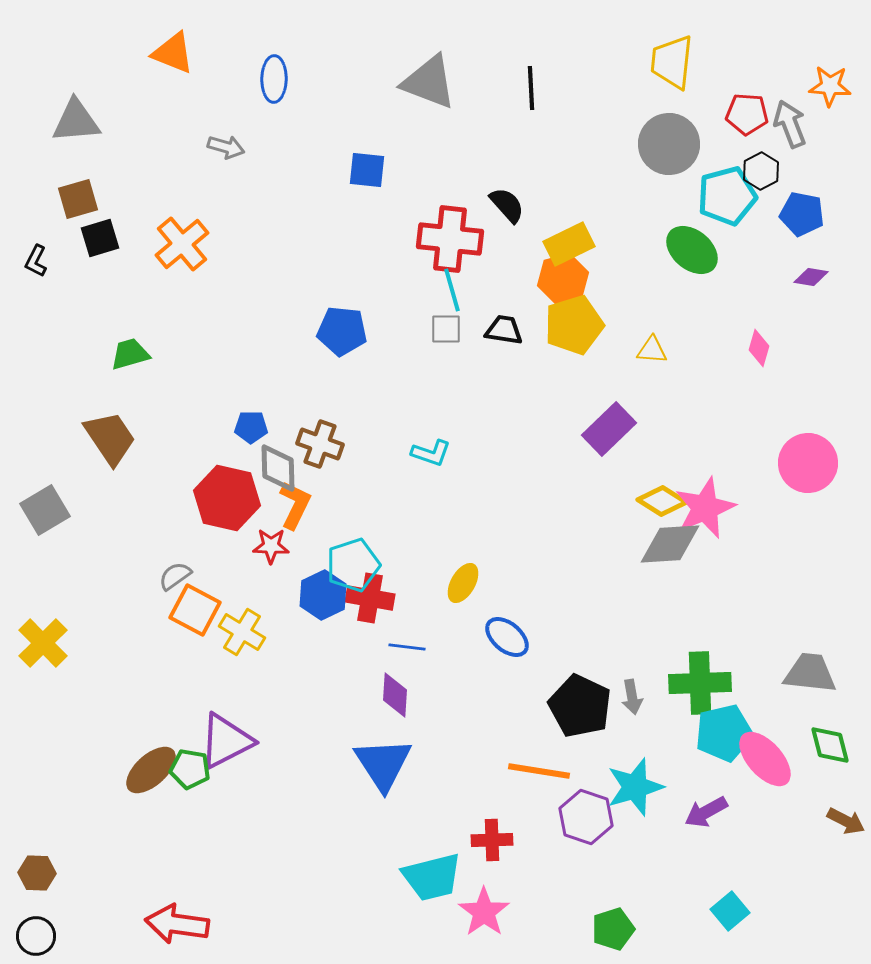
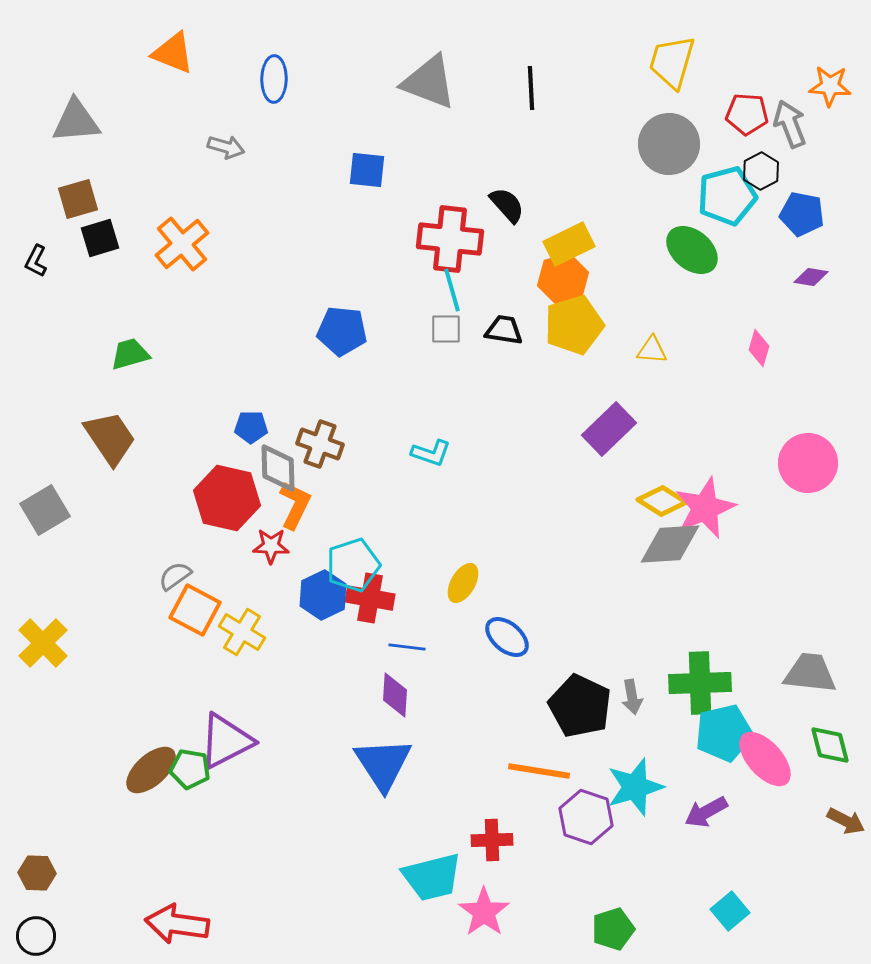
yellow trapezoid at (672, 62): rotated 10 degrees clockwise
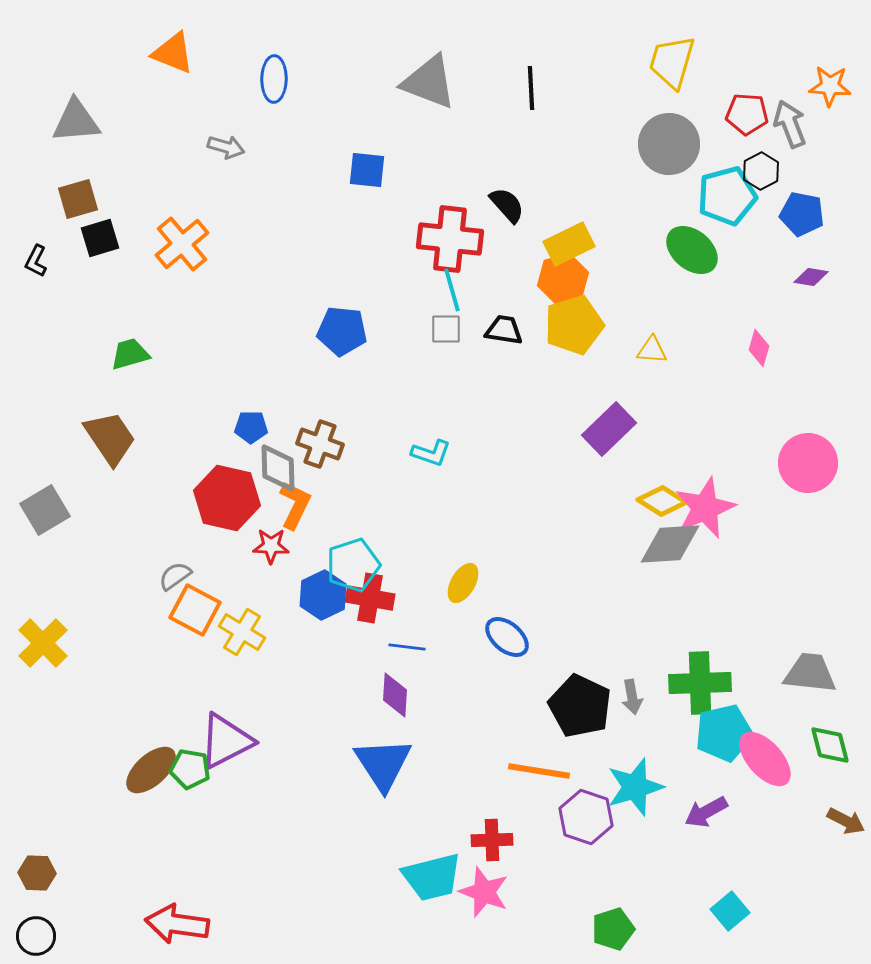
pink star at (484, 912): moved 20 px up; rotated 15 degrees counterclockwise
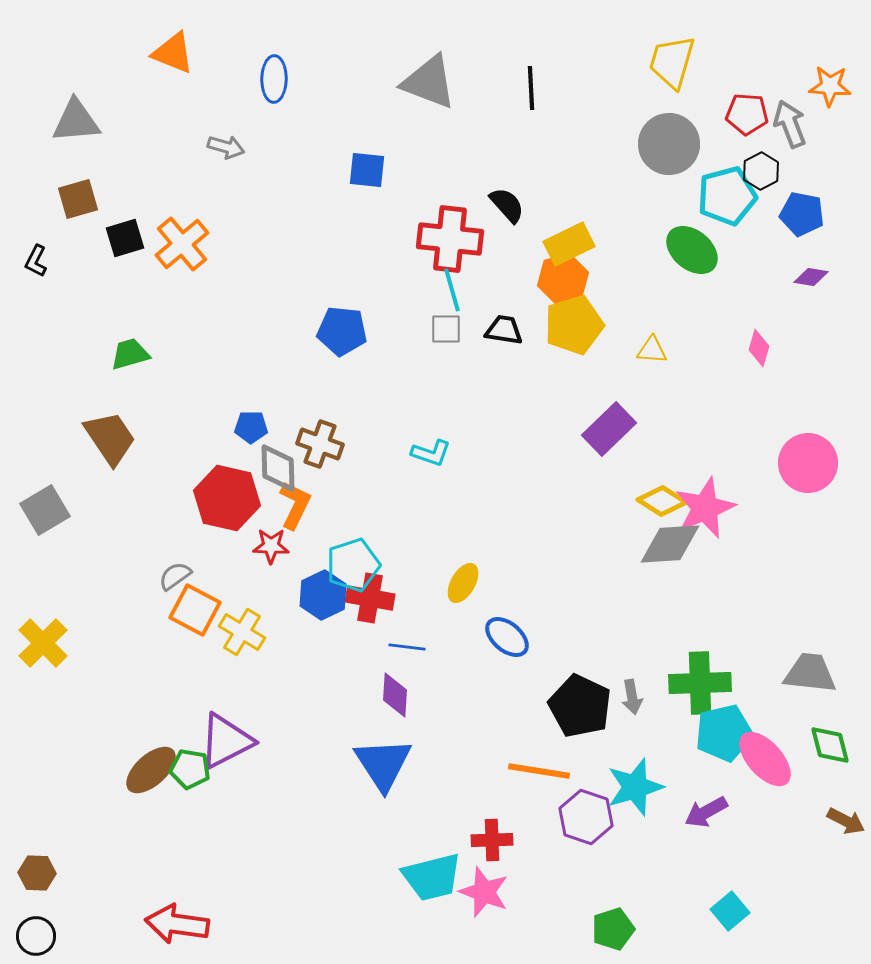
black square at (100, 238): moved 25 px right
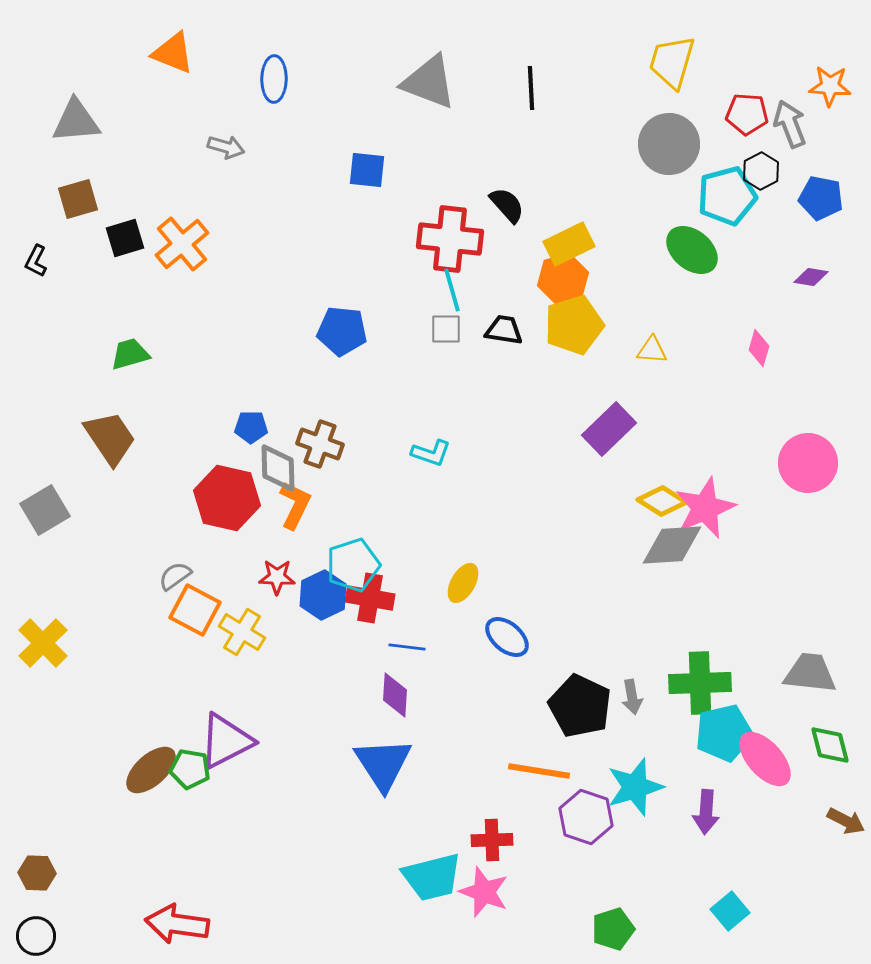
blue pentagon at (802, 214): moved 19 px right, 16 px up
gray diamond at (670, 544): moved 2 px right, 1 px down
red star at (271, 546): moved 6 px right, 31 px down
purple arrow at (706, 812): rotated 57 degrees counterclockwise
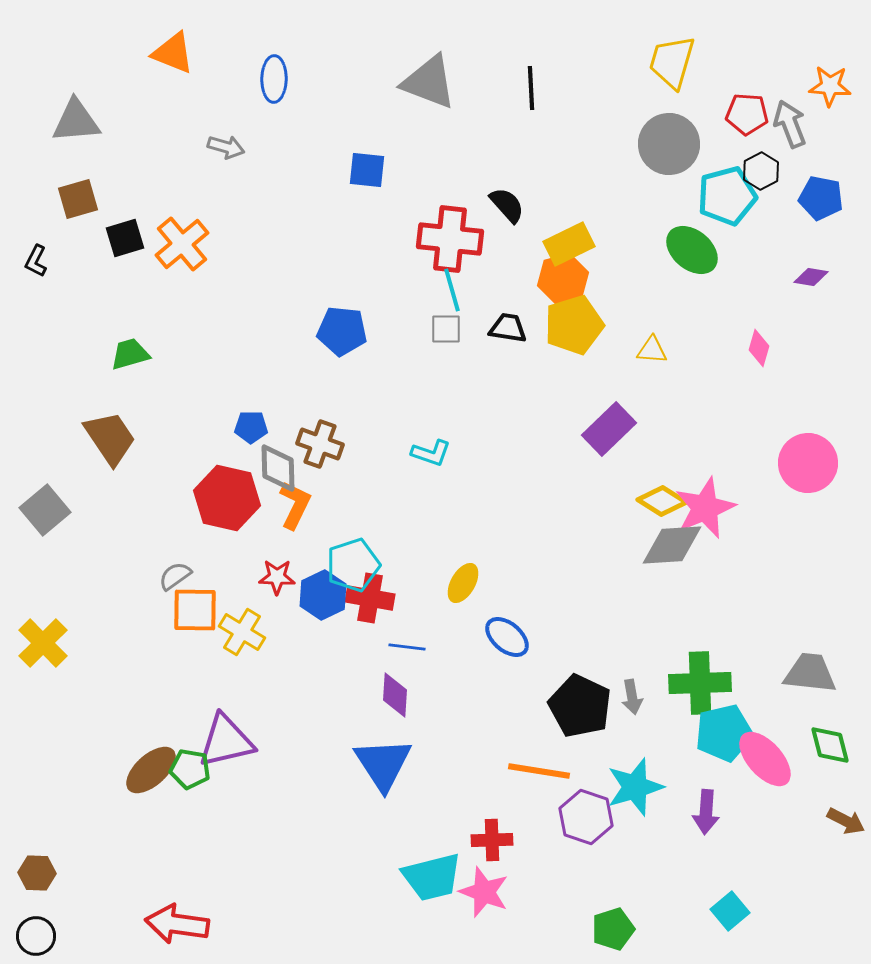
black trapezoid at (504, 330): moved 4 px right, 2 px up
gray square at (45, 510): rotated 9 degrees counterclockwise
orange square at (195, 610): rotated 27 degrees counterclockwise
purple triangle at (226, 741): rotated 14 degrees clockwise
